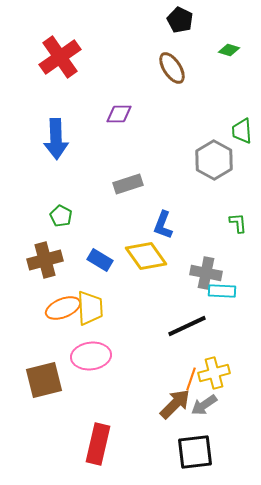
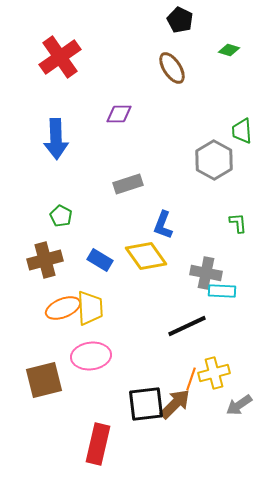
gray arrow: moved 35 px right
black square: moved 49 px left, 48 px up
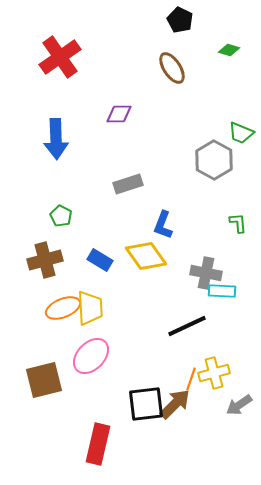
green trapezoid: moved 1 px left, 2 px down; rotated 64 degrees counterclockwise
pink ellipse: rotated 39 degrees counterclockwise
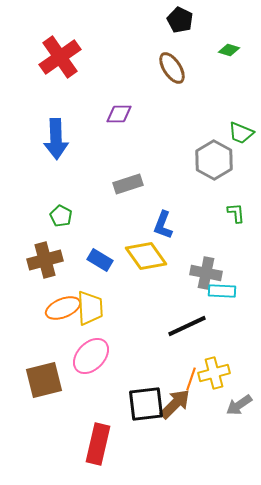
green L-shape: moved 2 px left, 10 px up
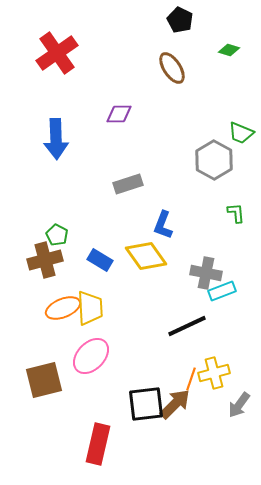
red cross: moved 3 px left, 4 px up
green pentagon: moved 4 px left, 19 px down
cyan rectangle: rotated 24 degrees counterclockwise
gray arrow: rotated 20 degrees counterclockwise
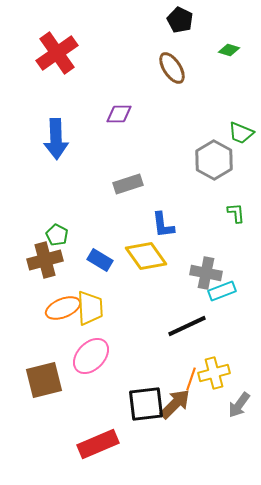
blue L-shape: rotated 28 degrees counterclockwise
red rectangle: rotated 54 degrees clockwise
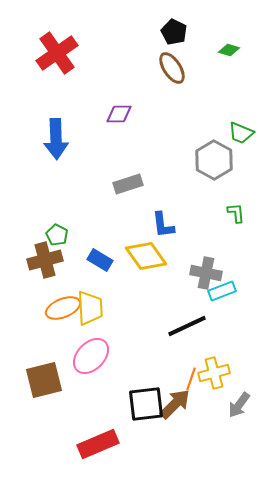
black pentagon: moved 6 px left, 12 px down
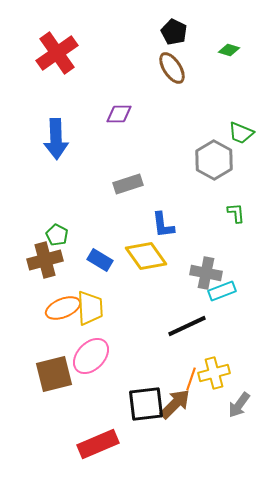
brown square: moved 10 px right, 6 px up
